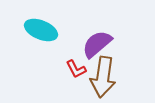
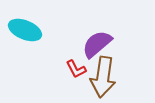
cyan ellipse: moved 16 px left
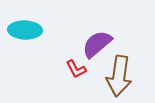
cyan ellipse: rotated 20 degrees counterclockwise
brown arrow: moved 16 px right, 1 px up
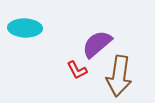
cyan ellipse: moved 2 px up
red L-shape: moved 1 px right, 1 px down
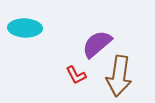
red L-shape: moved 1 px left, 5 px down
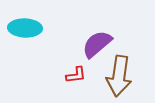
red L-shape: rotated 70 degrees counterclockwise
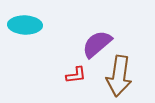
cyan ellipse: moved 3 px up
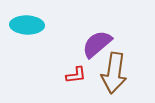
cyan ellipse: moved 2 px right
brown arrow: moved 5 px left, 3 px up
